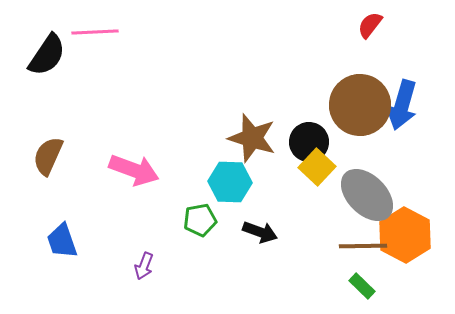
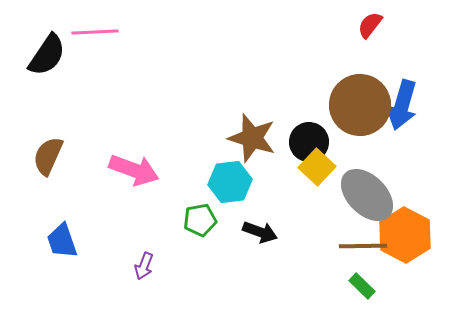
cyan hexagon: rotated 9 degrees counterclockwise
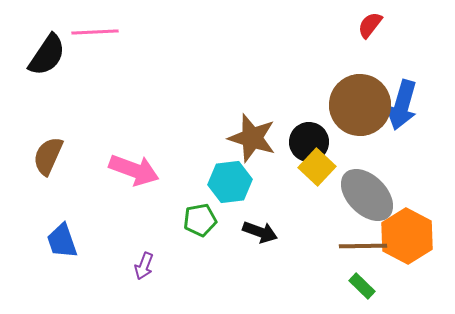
orange hexagon: moved 2 px right, 1 px down
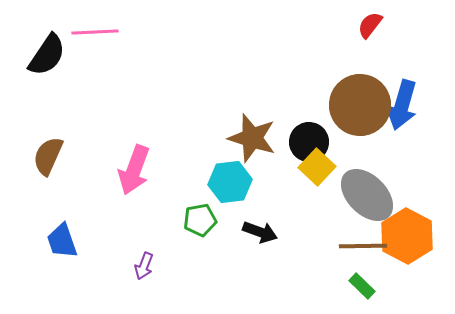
pink arrow: rotated 90 degrees clockwise
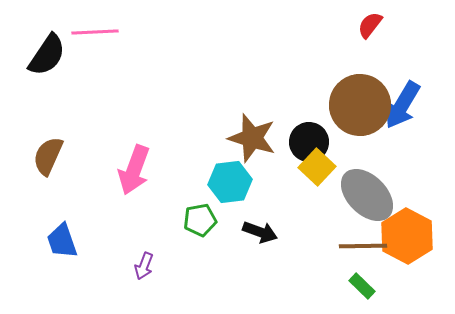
blue arrow: rotated 15 degrees clockwise
